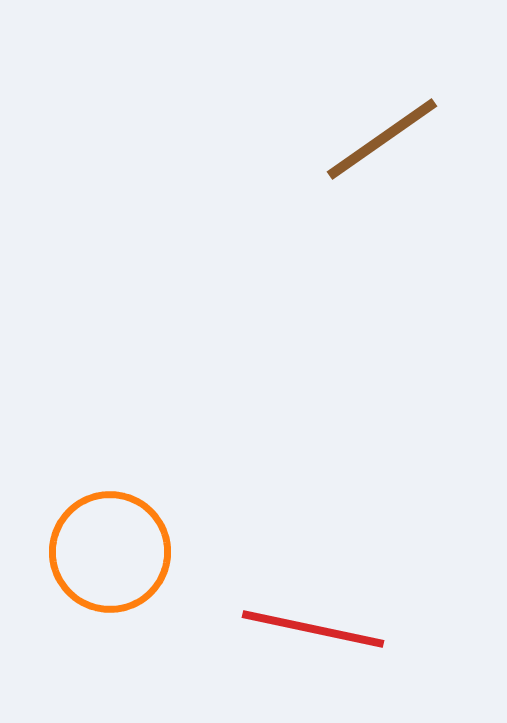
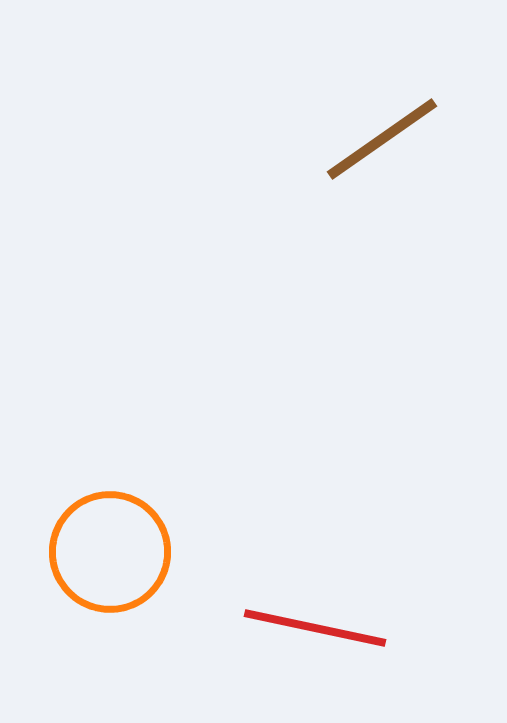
red line: moved 2 px right, 1 px up
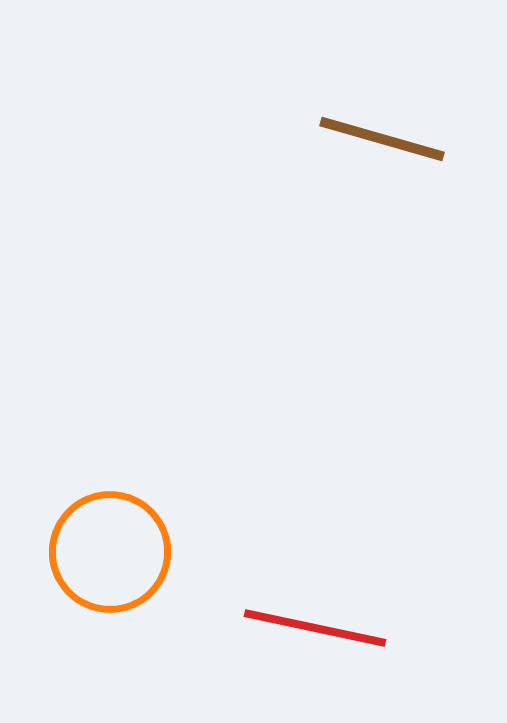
brown line: rotated 51 degrees clockwise
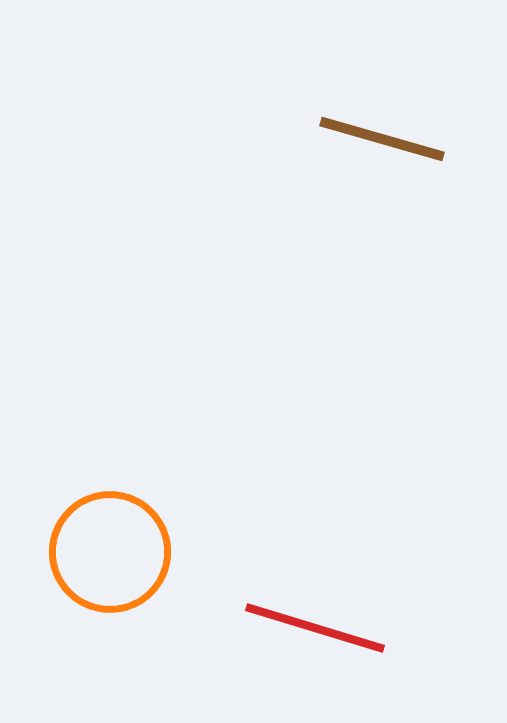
red line: rotated 5 degrees clockwise
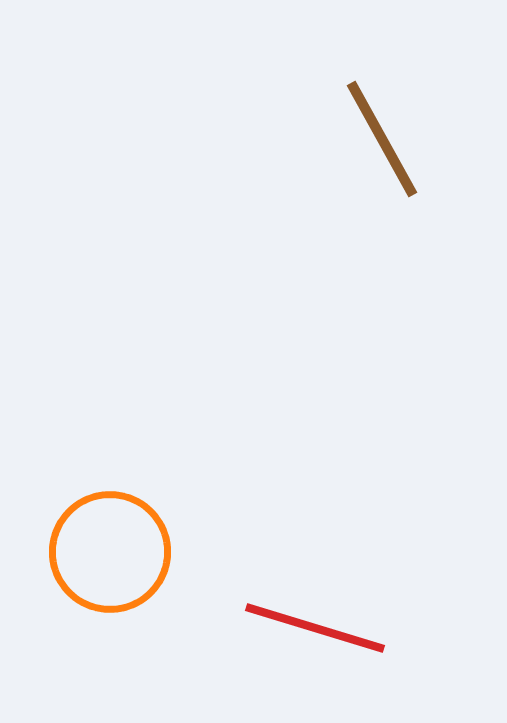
brown line: rotated 45 degrees clockwise
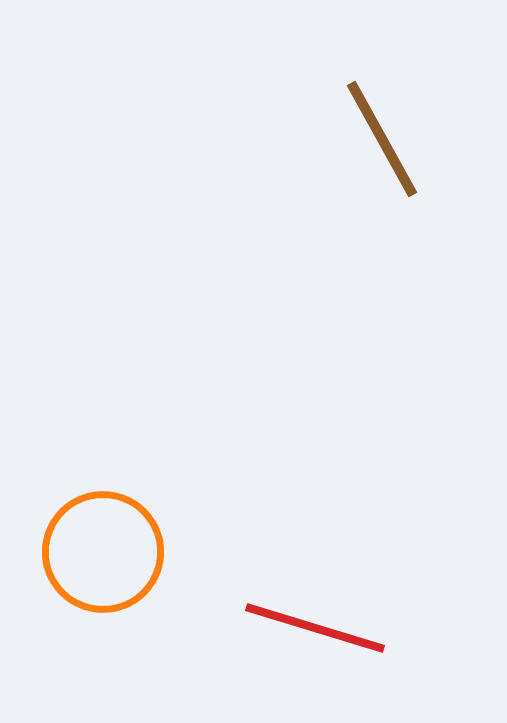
orange circle: moved 7 px left
